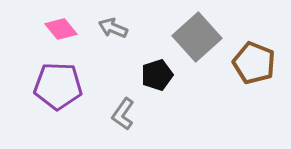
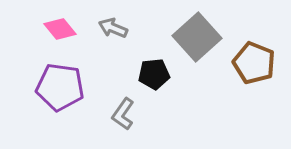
pink diamond: moved 1 px left
black pentagon: moved 3 px left, 1 px up; rotated 12 degrees clockwise
purple pentagon: moved 2 px right, 1 px down; rotated 6 degrees clockwise
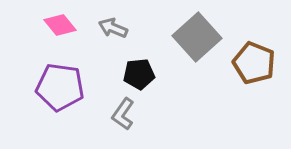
pink diamond: moved 4 px up
black pentagon: moved 15 px left
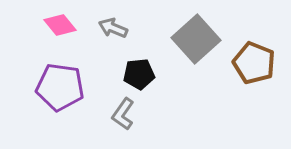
gray square: moved 1 px left, 2 px down
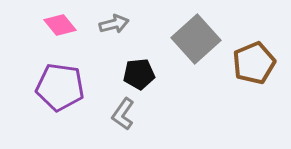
gray arrow: moved 1 px right, 4 px up; rotated 144 degrees clockwise
brown pentagon: rotated 27 degrees clockwise
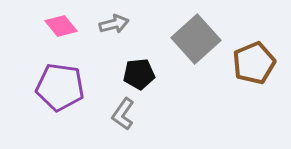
pink diamond: moved 1 px right, 1 px down
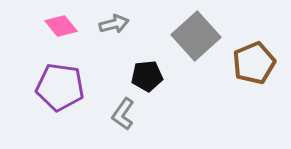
gray square: moved 3 px up
black pentagon: moved 8 px right, 2 px down
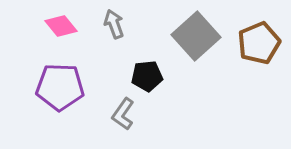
gray arrow: rotated 96 degrees counterclockwise
brown pentagon: moved 5 px right, 20 px up
purple pentagon: rotated 6 degrees counterclockwise
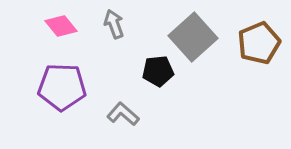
gray square: moved 3 px left, 1 px down
black pentagon: moved 11 px right, 5 px up
purple pentagon: moved 2 px right
gray L-shape: rotated 96 degrees clockwise
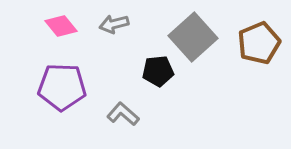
gray arrow: rotated 84 degrees counterclockwise
